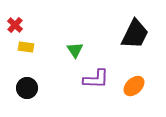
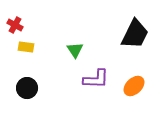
red cross: rotated 14 degrees counterclockwise
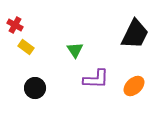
yellow rectangle: rotated 28 degrees clockwise
black circle: moved 8 px right
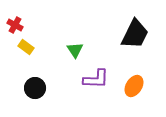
orange ellipse: rotated 15 degrees counterclockwise
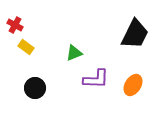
green triangle: moved 1 px left, 3 px down; rotated 42 degrees clockwise
orange ellipse: moved 1 px left, 1 px up
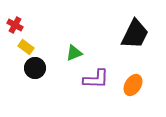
black circle: moved 20 px up
